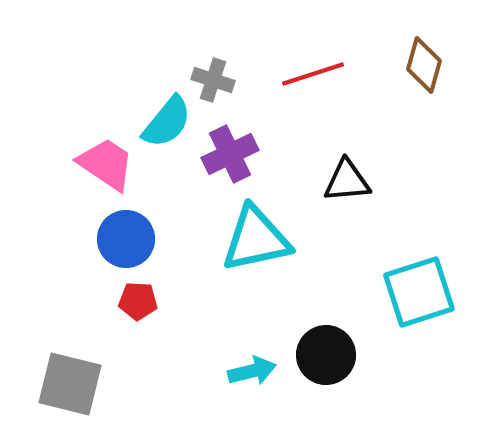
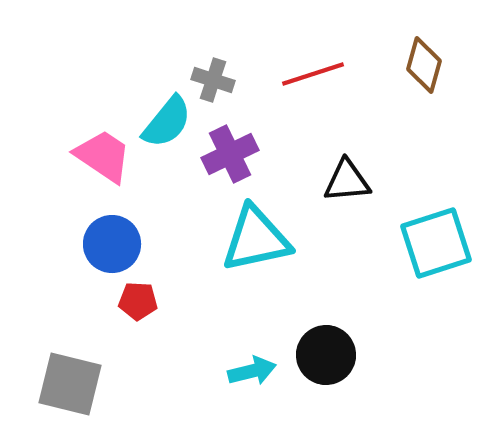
pink trapezoid: moved 3 px left, 8 px up
blue circle: moved 14 px left, 5 px down
cyan square: moved 17 px right, 49 px up
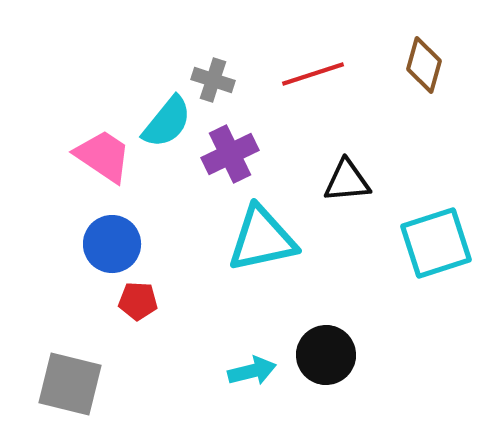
cyan triangle: moved 6 px right
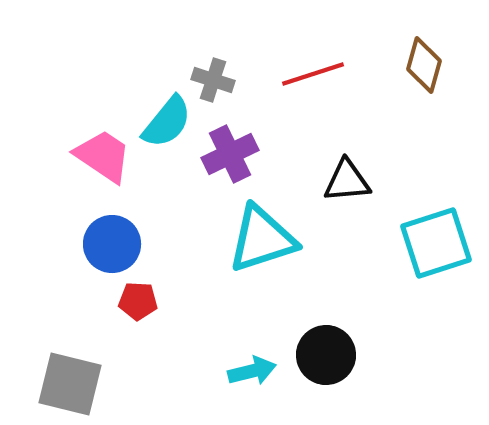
cyan triangle: rotated 6 degrees counterclockwise
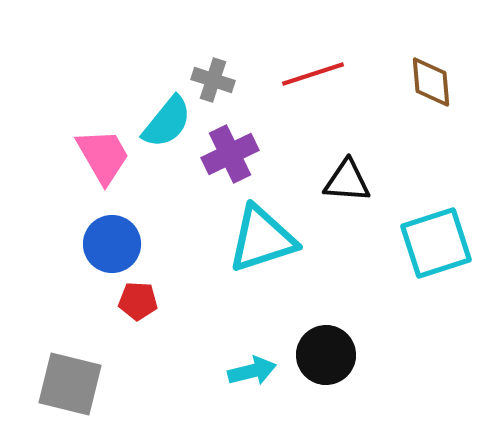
brown diamond: moved 7 px right, 17 px down; rotated 20 degrees counterclockwise
pink trapezoid: rotated 26 degrees clockwise
black triangle: rotated 9 degrees clockwise
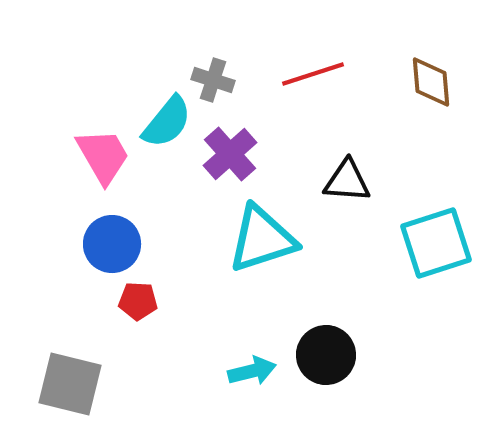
purple cross: rotated 16 degrees counterclockwise
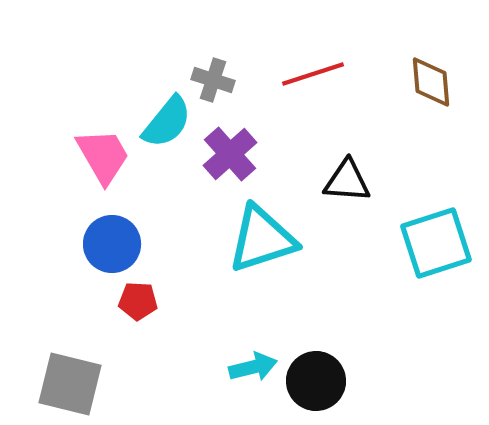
black circle: moved 10 px left, 26 px down
cyan arrow: moved 1 px right, 4 px up
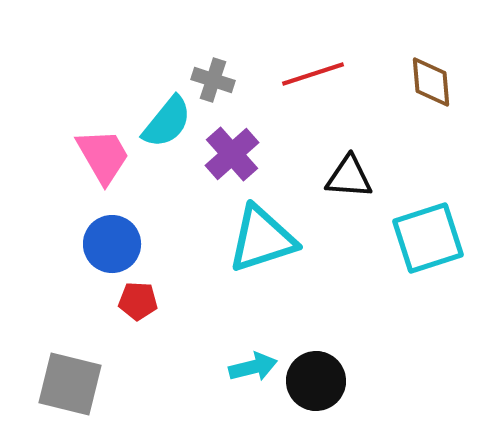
purple cross: moved 2 px right
black triangle: moved 2 px right, 4 px up
cyan square: moved 8 px left, 5 px up
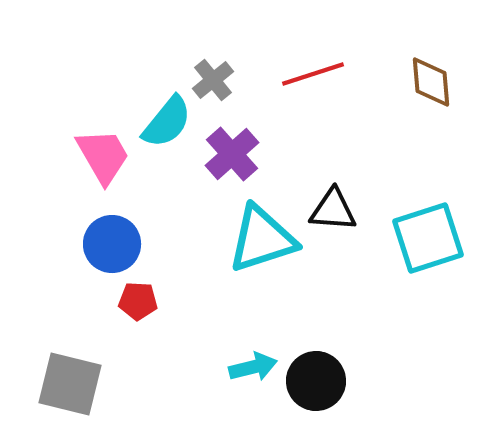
gray cross: rotated 33 degrees clockwise
black triangle: moved 16 px left, 33 px down
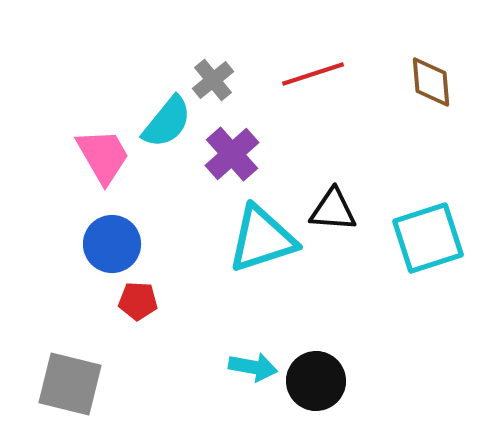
cyan arrow: rotated 24 degrees clockwise
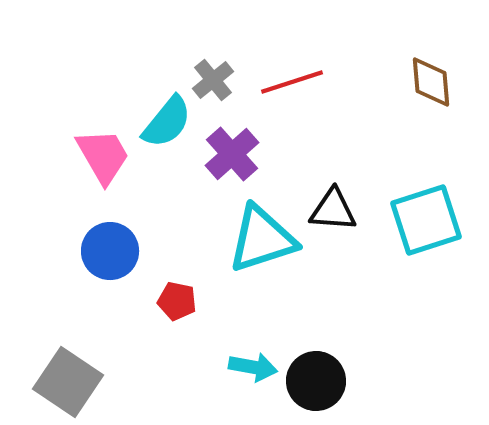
red line: moved 21 px left, 8 px down
cyan square: moved 2 px left, 18 px up
blue circle: moved 2 px left, 7 px down
red pentagon: moved 39 px right; rotated 9 degrees clockwise
gray square: moved 2 px left, 2 px up; rotated 20 degrees clockwise
